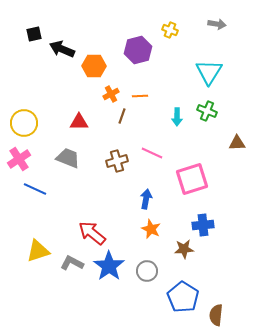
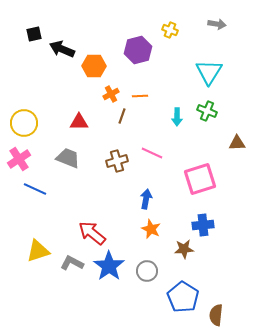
pink square: moved 8 px right
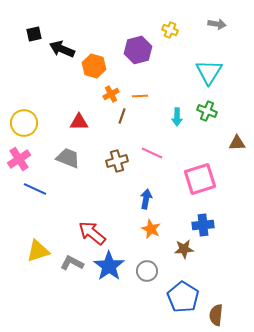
orange hexagon: rotated 15 degrees clockwise
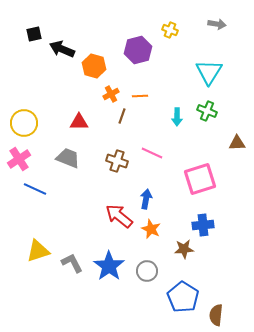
brown cross: rotated 35 degrees clockwise
red arrow: moved 27 px right, 17 px up
gray L-shape: rotated 35 degrees clockwise
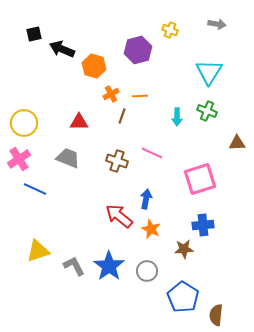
gray L-shape: moved 2 px right, 3 px down
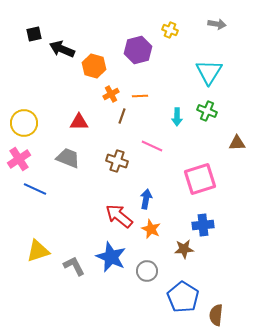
pink line: moved 7 px up
blue star: moved 2 px right, 9 px up; rotated 12 degrees counterclockwise
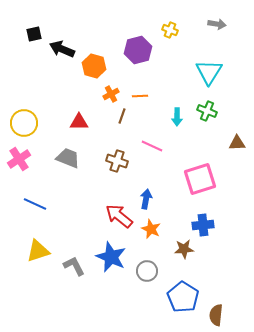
blue line: moved 15 px down
